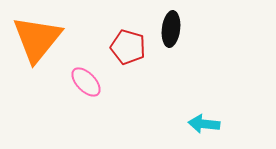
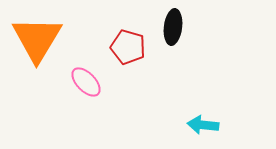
black ellipse: moved 2 px right, 2 px up
orange triangle: rotated 8 degrees counterclockwise
cyan arrow: moved 1 px left, 1 px down
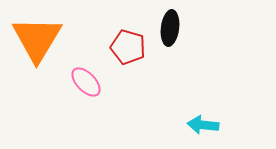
black ellipse: moved 3 px left, 1 px down
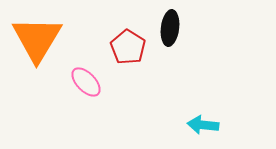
red pentagon: rotated 16 degrees clockwise
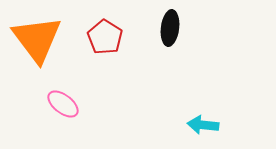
orange triangle: rotated 8 degrees counterclockwise
red pentagon: moved 23 px left, 10 px up
pink ellipse: moved 23 px left, 22 px down; rotated 8 degrees counterclockwise
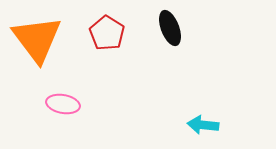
black ellipse: rotated 28 degrees counterclockwise
red pentagon: moved 2 px right, 4 px up
pink ellipse: rotated 28 degrees counterclockwise
